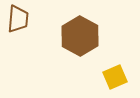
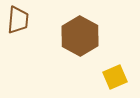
brown trapezoid: moved 1 px down
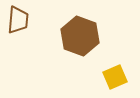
brown hexagon: rotated 9 degrees counterclockwise
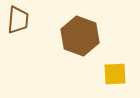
yellow square: moved 3 px up; rotated 20 degrees clockwise
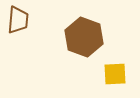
brown hexagon: moved 4 px right, 1 px down
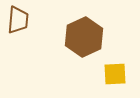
brown hexagon: rotated 15 degrees clockwise
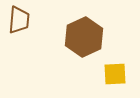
brown trapezoid: moved 1 px right
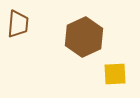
brown trapezoid: moved 1 px left, 4 px down
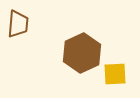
brown hexagon: moved 2 px left, 16 px down
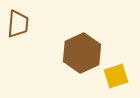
yellow square: moved 1 px right, 2 px down; rotated 15 degrees counterclockwise
